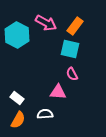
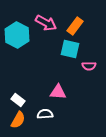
pink semicircle: moved 17 px right, 8 px up; rotated 64 degrees counterclockwise
white rectangle: moved 1 px right, 2 px down
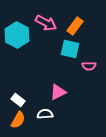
pink triangle: rotated 30 degrees counterclockwise
